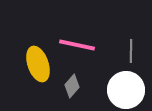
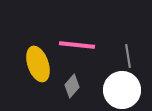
pink line: rotated 6 degrees counterclockwise
gray line: moved 3 px left, 5 px down; rotated 10 degrees counterclockwise
white circle: moved 4 px left
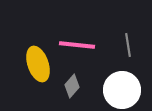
gray line: moved 11 px up
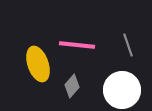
gray line: rotated 10 degrees counterclockwise
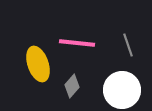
pink line: moved 2 px up
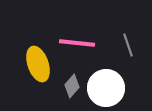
white circle: moved 16 px left, 2 px up
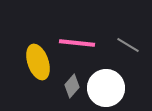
gray line: rotated 40 degrees counterclockwise
yellow ellipse: moved 2 px up
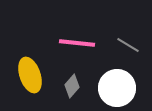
yellow ellipse: moved 8 px left, 13 px down
white circle: moved 11 px right
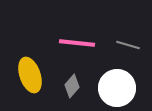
gray line: rotated 15 degrees counterclockwise
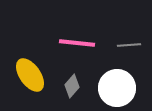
gray line: moved 1 px right; rotated 20 degrees counterclockwise
yellow ellipse: rotated 16 degrees counterclockwise
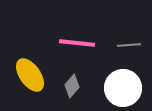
white circle: moved 6 px right
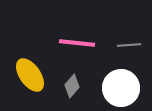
white circle: moved 2 px left
